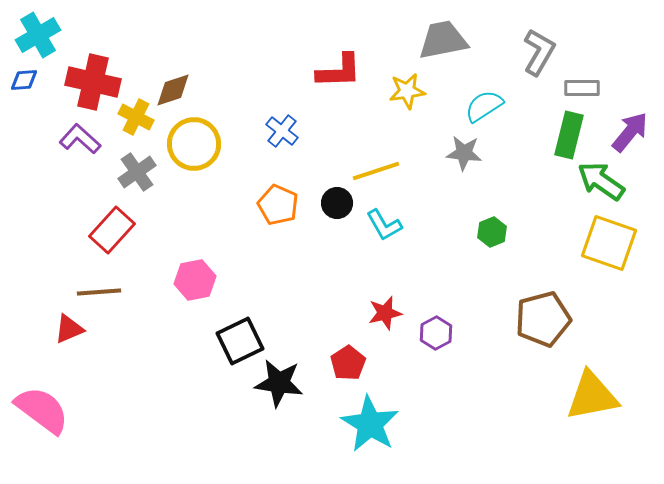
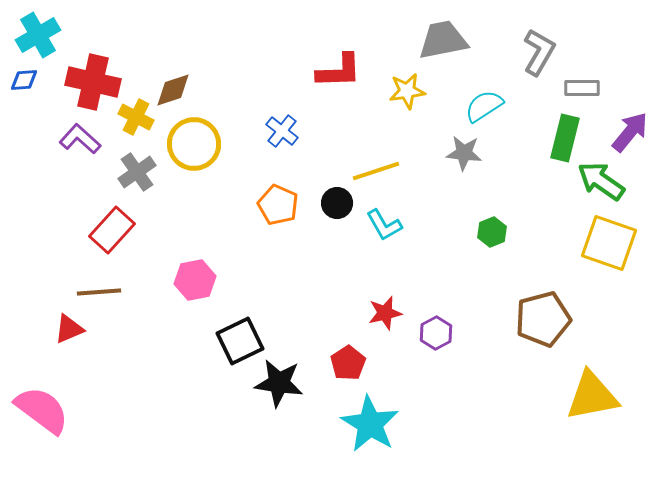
green rectangle: moved 4 px left, 3 px down
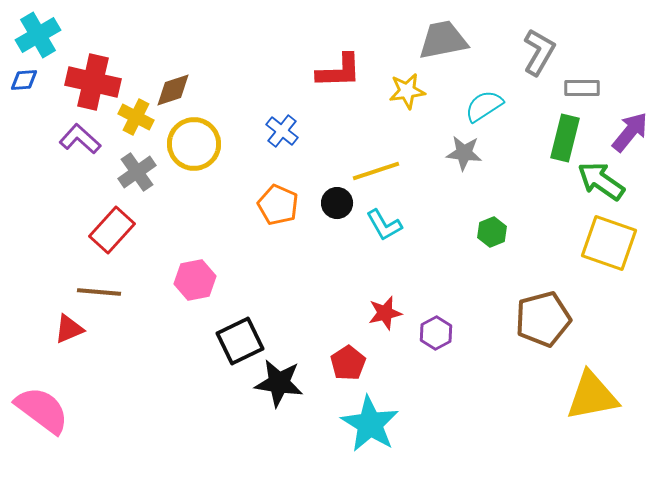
brown line: rotated 9 degrees clockwise
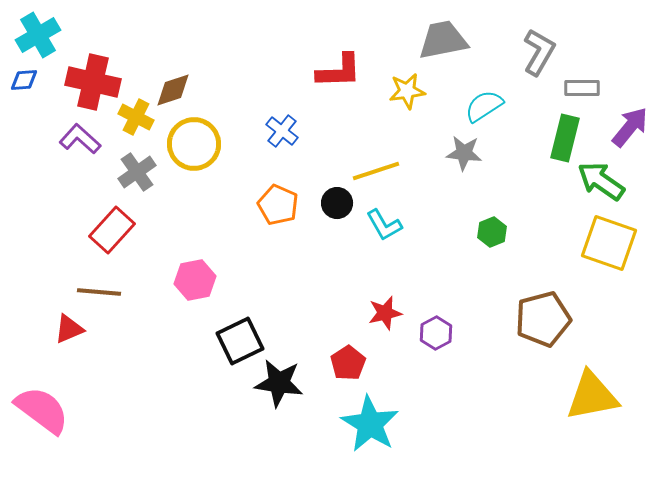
purple arrow: moved 5 px up
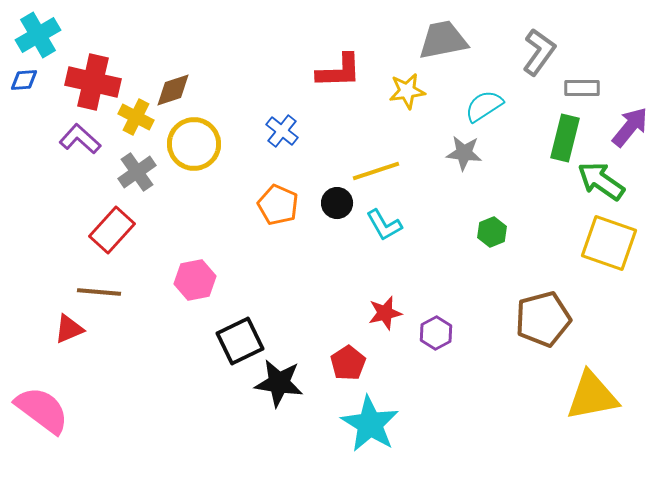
gray L-shape: rotated 6 degrees clockwise
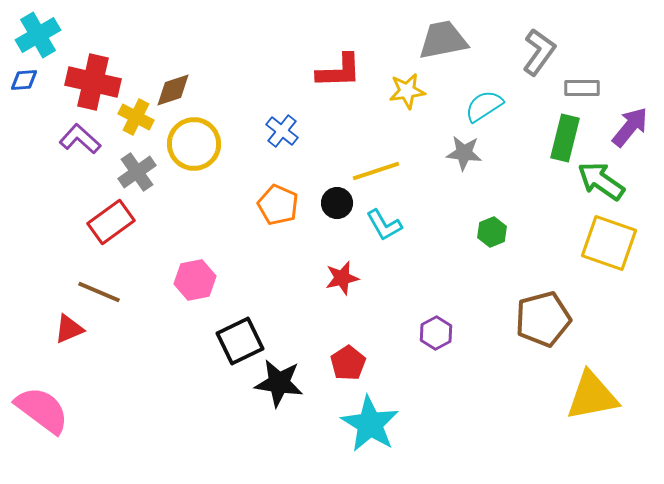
red rectangle: moved 1 px left, 8 px up; rotated 12 degrees clockwise
brown line: rotated 18 degrees clockwise
red star: moved 43 px left, 35 px up
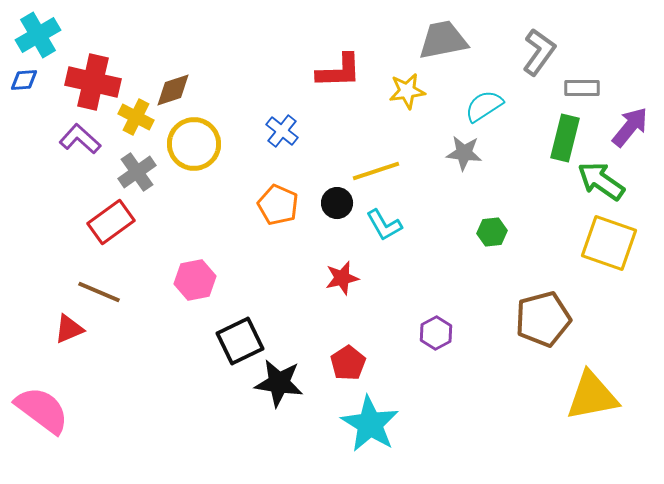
green hexagon: rotated 16 degrees clockwise
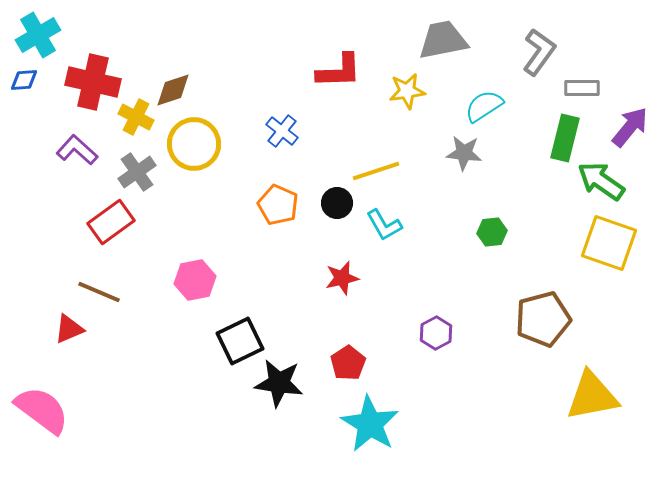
purple L-shape: moved 3 px left, 11 px down
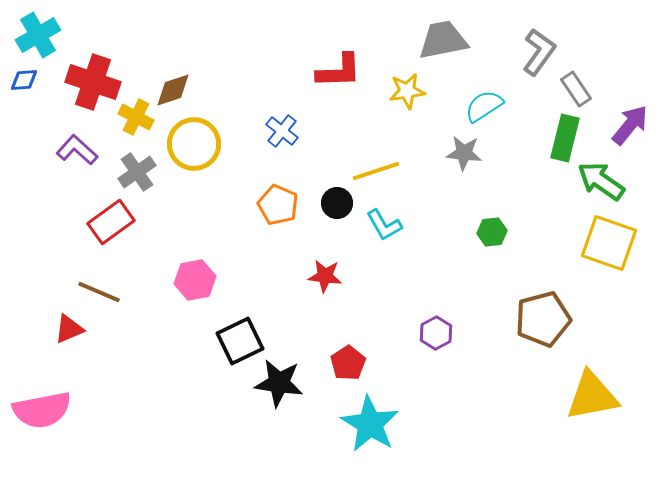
red cross: rotated 6 degrees clockwise
gray rectangle: moved 6 px left, 1 px down; rotated 56 degrees clockwise
purple arrow: moved 2 px up
red star: moved 17 px left, 2 px up; rotated 20 degrees clockwise
pink semicircle: rotated 132 degrees clockwise
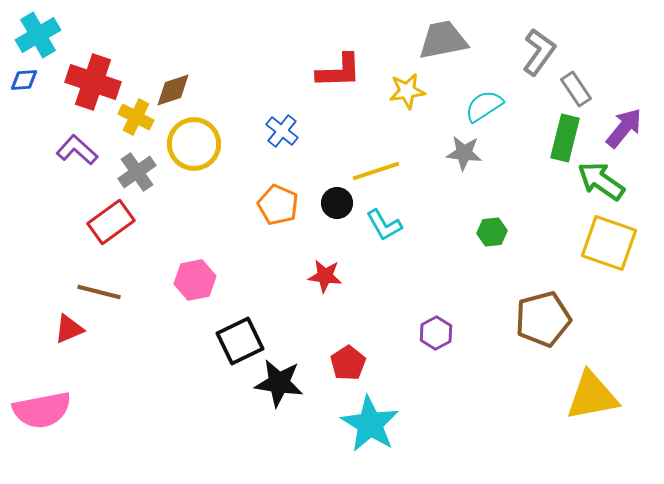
purple arrow: moved 6 px left, 3 px down
brown line: rotated 9 degrees counterclockwise
